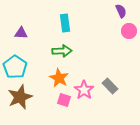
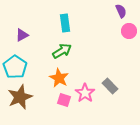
purple triangle: moved 1 px right, 2 px down; rotated 32 degrees counterclockwise
green arrow: rotated 30 degrees counterclockwise
pink star: moved 1 px right, 3 px down
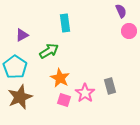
green arrow: moved 13 px left
orange star: moved 1 px right
gray rectangle: rotated 28 degrees clockwise
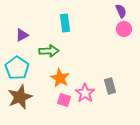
pink circle: moved 5 px left, 2 px up
green arrow: rotated 30 degrees clockwise
cyan pentagon: moved 2 px right, 1 px down
